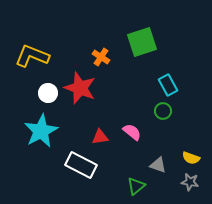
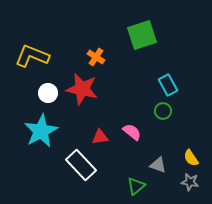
green square: moved 7 px up
orange cross: moved 5 px left
red star: moved 2 px right, 1 px down; rotated 8 degrees counterclockwise
yellow semicircle: rotated 36 degrees clockwise
white rectangle: rotated 20 degrees clockwise
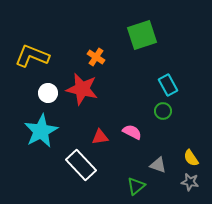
pink semicircle: rotated 12 degrees counterclockwise
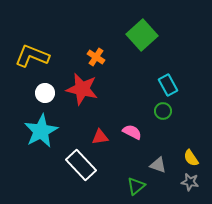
green square: rotated 24 degrees counterclockwise
white circle: moved 3 px left
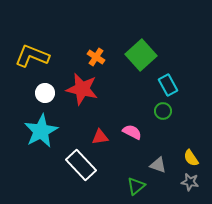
green square: moved 1 px left, 20 px down
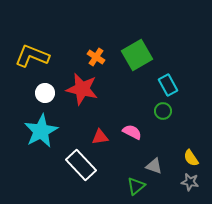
green square: moved 4 px left; rotated 12 degrees clockwise
gray triangle: moved 4 px left, 1 px down
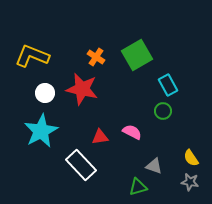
green triangle: moved 2 px right, 1 px down; rotated 24 degrees clockwise
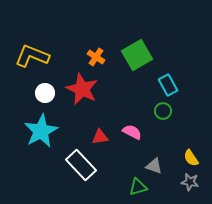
red star: rotated 12 degrees clockwise
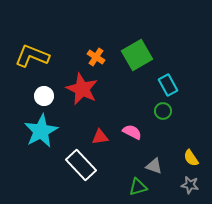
white circle: moved 1 px left, 3 px down
gray star: moved 3 px down
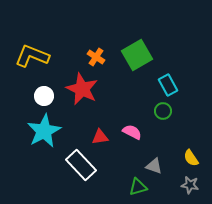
cyan star: moved 3 px right
